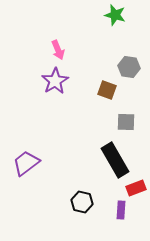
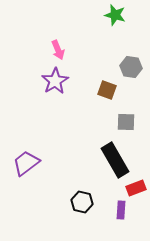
gray hexagon: moved 2 px right
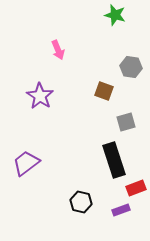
purple star: moved 15 px left, 15 px down; rotated 8 degrees counterclockwise
brown square: moved 3 px left, 1 px down
gray square: rotated 18 degrees counterclockwise
black rectangle: moved 1 px left; rotated 12 degrees clockwise
black hexagon: moved 1 px left
purple rectangle: rotated 66 degrees clockwise
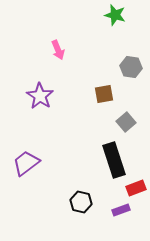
brown square: moved 3 px down; rotated 30 degrees counterclockwise
gray square: rotated 24 degrees counterclockwise
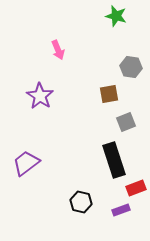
green star: moved 1 px right, 1 px down
brown square: moved 5 px right
gray square: rotated 18 degrees clockwise
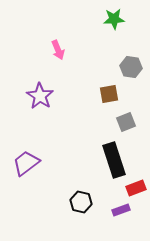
green star: moved 2 px left, 3 px down; rotated 20 degrees counterclockwise
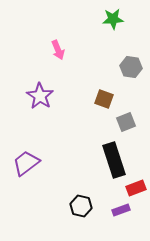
green star: moved 1 px left
brown square: moved 5 px left, 5 px down; rotated 30 degrees clockwise
black hexagon: moved 4 px down
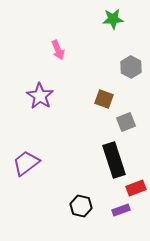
gray hexagon: rotated 20 degrees clockwise
